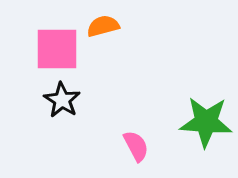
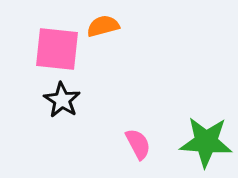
pink square: rotated 6 degrees clockwise
green star: moved 20 px down
pink semicircle: moved 2 px right, 2 px up
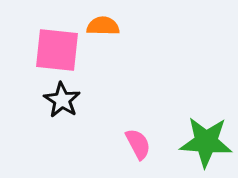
orange semicircle: rotated 16 degrees clockwise
pink square: moved 1 px down
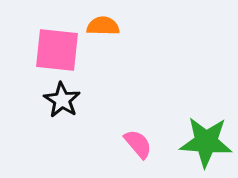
pink semicircle: rotated 12 degrees counterclockwise
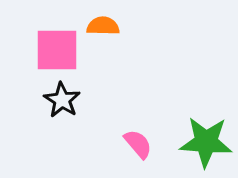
pink square: rotated 6 degrees counterclockwise
